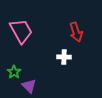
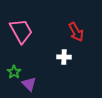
red arrow: rotated 12 degrees counterclockwise
purple triangle: moved 2 px up
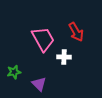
pink trapezoid: moved 22 px right, 8 px down
green star: rotated 24 degrees clockwise
purple triangle: moved 10 px right
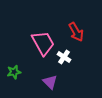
pink trapezoid: moved 4 px down
white cross: rotated 32 degrees clockwise
purple triangle: moved 11 px right, 2 px up
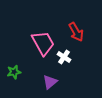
purple triangle: rotated 35 degrees clockwise
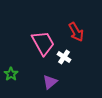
green star: moved 3 px left, 2 px down; rotated 24 degrees counterclockwise
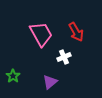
pink trapezoid: moved 2 px left, 9 px up
white cross: rotated 32 degrees clockwise
green star: moved 2 px right, 2 px down
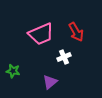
pink trapezoid: rotated 96 degrees clockwise
green star: moved 5 px up; rotated 24 degrees counterclockwise
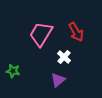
pink trapezoid: rotated 144 degrees clockwise
white cross: rotated 24 degrees counterclockwise
purple triangle: moved 8 px right, 2 px up
